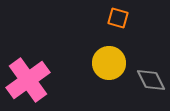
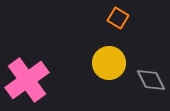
orange square: rotated 15 degrees clockwise
pink cross: moved 1 px left
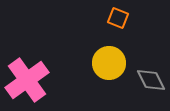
orange square: rotated 10 degrees counterclockwise
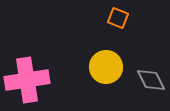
yellow circle: moved 3 px left, 4 px down
pink cross: rotated 27 degrees clockwise
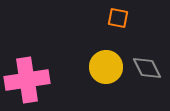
orange square: rotated 10 degrees counterclockwise
gray diamond: moved 4 px left, 12 px up
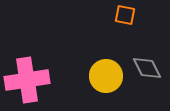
orange square: moved 7 px right, 3 px up
yellow circle: moved 9 px down
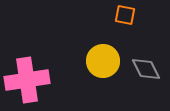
gray diamond: moved 1 px left, 1 px down
yellow circle: moved 3 px left, 15 px up
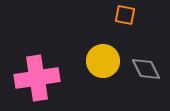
pink cross: moved 10 px right, 2 px up
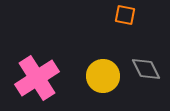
yellow circle: moved 15 px down
pink cross: rotated 24 degrees counterclockwise
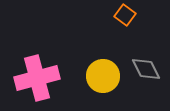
orange square: rotated 25 degrees clockwise
pink cross: rotated 18 degrees clockwise
